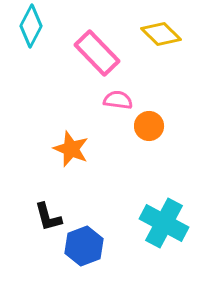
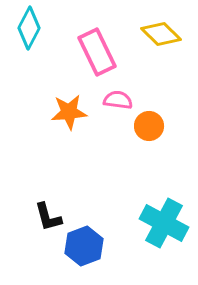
cyan diamond: moved 2 px left, 2 px down
pink rectangle: moved 1 px up; rotated 18 degrees clockwise
orange star: moved 2 px left, 37 px up; rotated 27 degrees counterclockwise
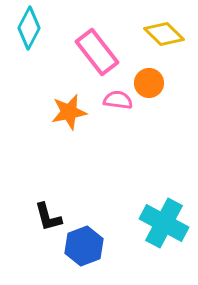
yellow diamond: moved 3 px right
pink rectangle: rotated 12 degrees counterclockwise
orange star: rotated 6 degrees counterclockwise
orange circle: moved 43 px up
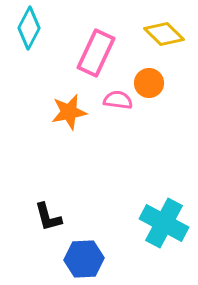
pink rectangle: moved 1 px left, 1 px down; rotated 63 degrees clockwise
blue hexagon: moved 13 px down; rotated 18 degrees clockwise
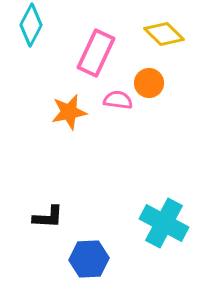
cyan diamond: moved 2 px right, 3 px up
black L-shape: rotated 72 degrees counterclockwise
blue hexagon: moved 5 px right
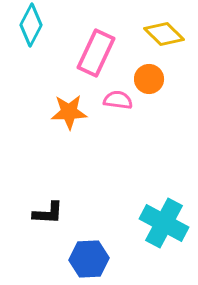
orange circle: moved 4 px up
orange star: rotated 9 degrees clockwise
black L-shape: moved 4 px up
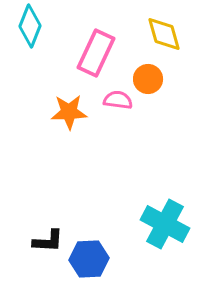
cyan diamond: moved 1 px left, 1 px down; rotated 6 degrees counterclockwise
yellow diamond: rotated 30 degrees clockwise
orange circle: moved 1 px left
black L-shape: moved 28 px down
cyan cross: moved 1 px right, 1 px down
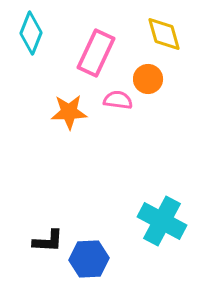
cyan diamond: moved 1 px right, 7 px down
cyan cross: moved 3 px left, 3 px up
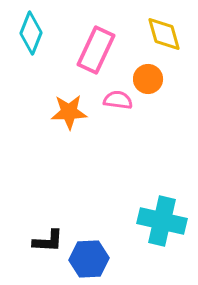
pink rectangle: moved 3 px up
cyan cross: rotated 15 degrees counterclockwise
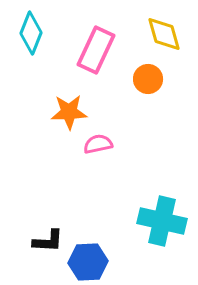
pink semicircle: moved 20 px left, 44 px down; rotated 20 degrees counterclockwise
blue hexagon: moved 1 px left, 3 px down
